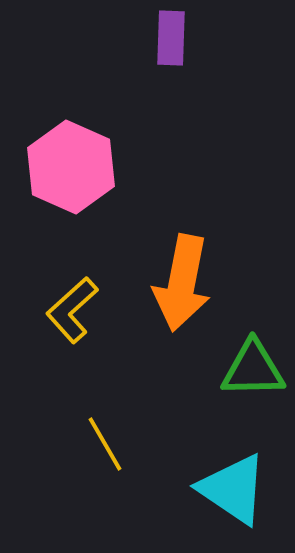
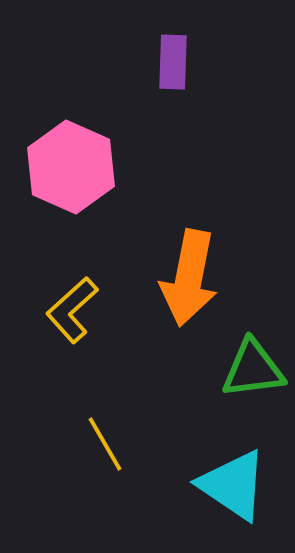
purple rectangle: moved 2 px right, 24 px down
orange arrow: moved 7 px right, 5 px up
green triangle: rotated 6 degrees counterclockwise
cyan triangle: moved 4 px up
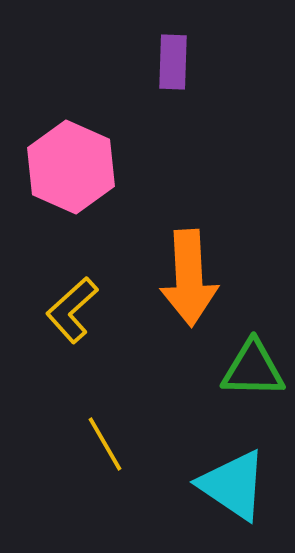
orange arrow: rotated 14 degrees counterclockwise
green triangle: rotated 8 degrees clockwise
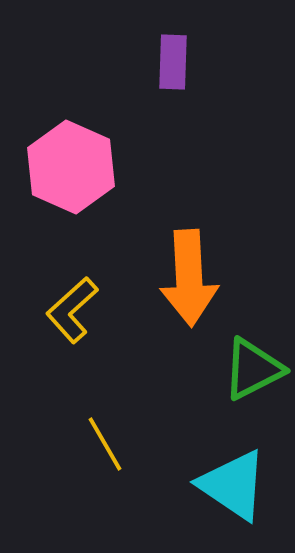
green triangle: rotated 28 degrees counterclockwise
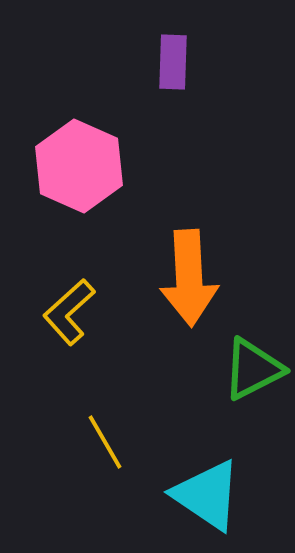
pink hexagon: moved 8 px right, 1 px up
yellow L-shape: moved 3 px left, 2 px down
yellow line: moved 2 px up
cyan triangle: moved 26 px left, 10 px down
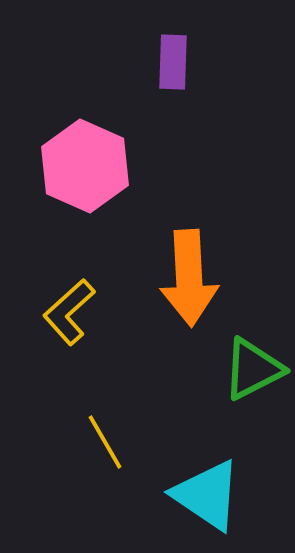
pink hexagon: moved 6 px right
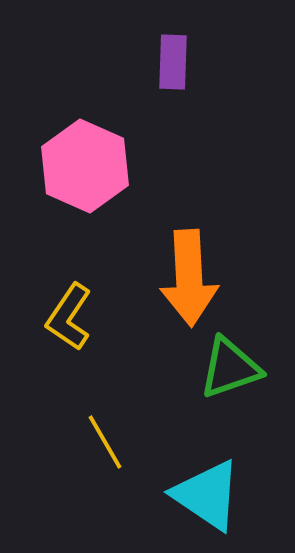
yellow L-shape: moved 5 px down; rotated 14 degrees counterclockwise
green triangle: moved 23 px left, 1 px up; rotated 8 degrees clockwise
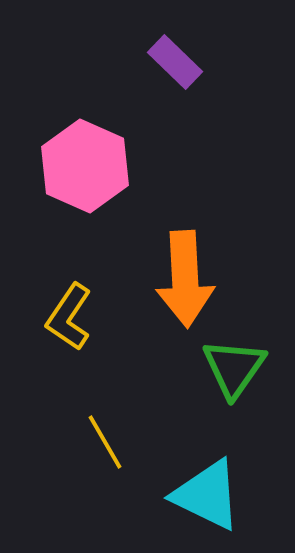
purple rectangle: moved 2 px right; rotated 48 degrees counterclockwise
orange arrow: moved 4 px left, 1 px down
green triangle: moved 4 px right; rotated 36 degrees counterclockwise
cyan triangle: rotated 8 degrees counterclockwise
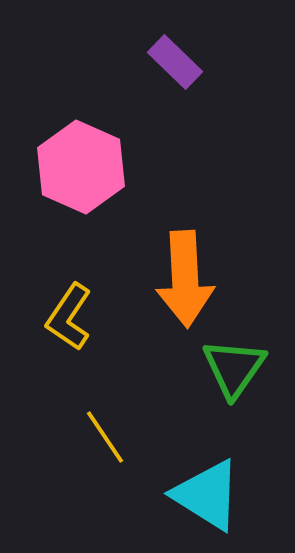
pink hexagon: moved 4 px left, 1 px down
yellow line: moved 5 px up; rotated 4 degrees counterclockwise
cyan triangle: rotated 6 degrees clockwise
